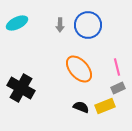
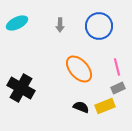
blue circle: moved 11 px right, 1 px down
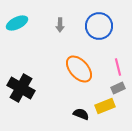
pink line: moved 1 px right
black semicircle: moved 7 px down
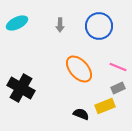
pink line: rotated 54 degrees counterclockwise
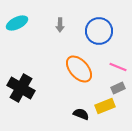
blue circle: moved 5 px down
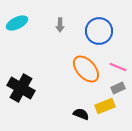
orange ellipse: moved 7 px right
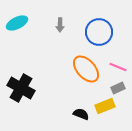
blue circle: moved 1 px down
